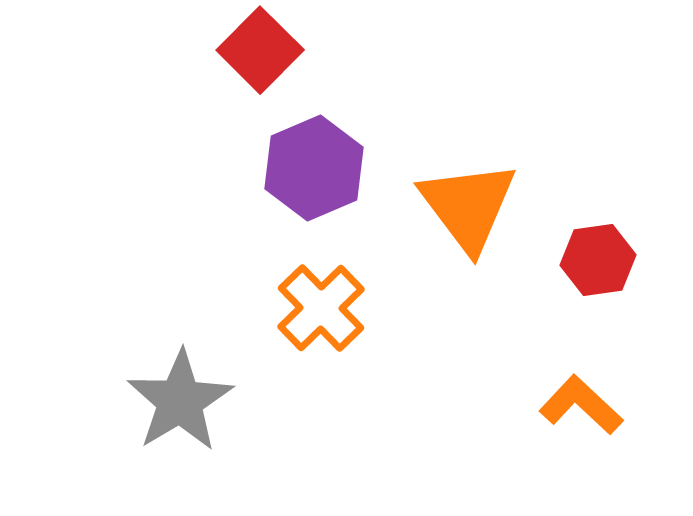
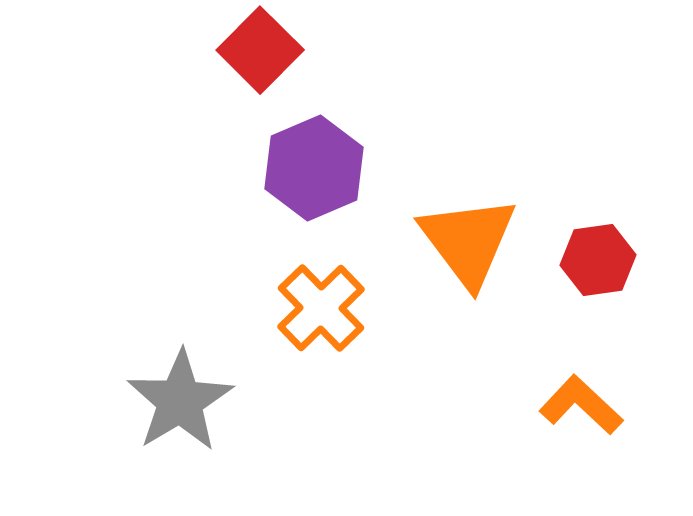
orange triangle: moved 35 px down
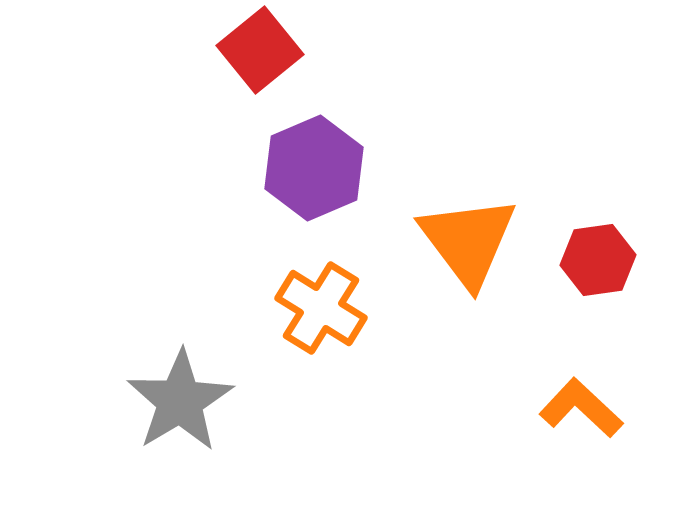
red square: rotated 6 degrees clockwise
orange cross: rotated 14 degrees counterclockwise
orange L-shape: moved 3 px down
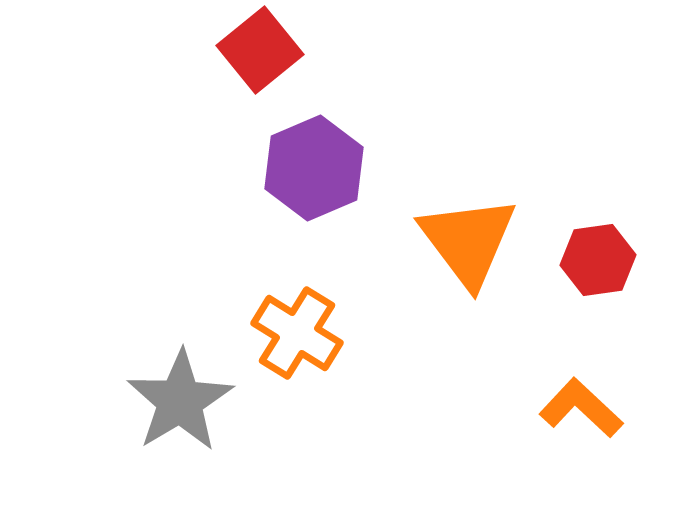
orange cross: moved 24 px left, 25 px down
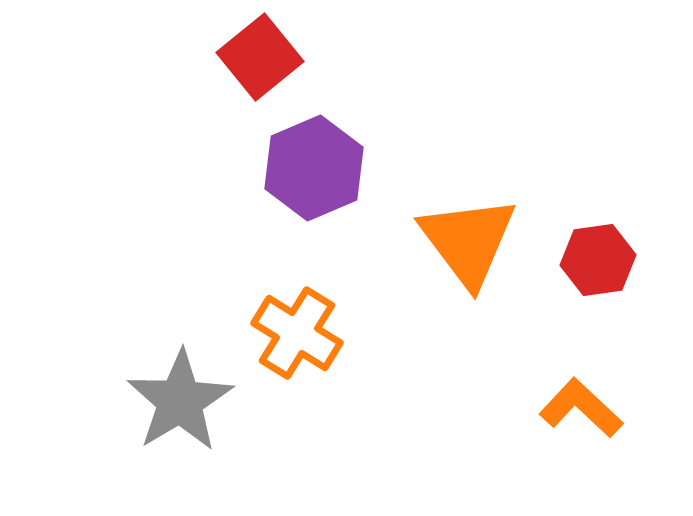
red square: moved 7 px down
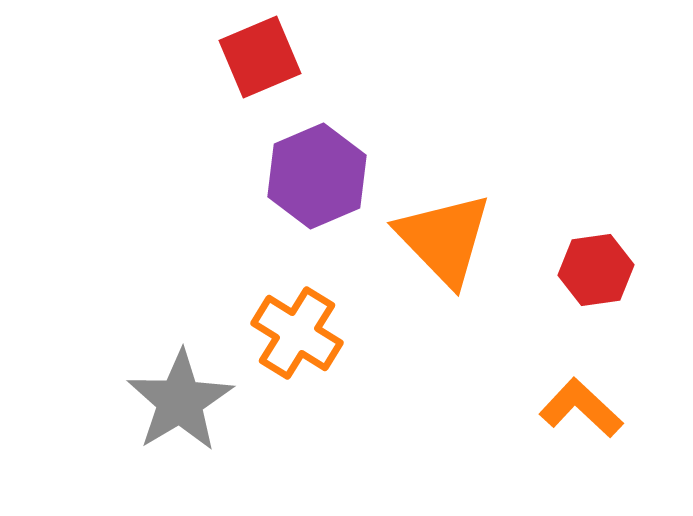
red square: rotated 16 degrees clockwise
purple hexagon: moved 3 px right, 8 px down
orange triangle: moved 24 px left, 2 px up; rotated 7 degrees counterclockwise
red hexagon: moved 2 px left, 10 px down
